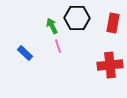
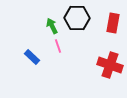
blue rectangle: moved 7 px right, 4 px down
red cross: rotated 25 degrees clockwise
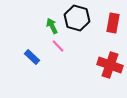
black hexagon: rotated 15 degrees clockwise
pink line: rotated 24 degrees counterclockwise
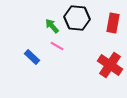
black hexagon: rotated 10 degrees counterclockwise
green arrow: rotated 14 degrees counterclockwise
pink line: moved 1 px left; rotated 16 degrees counterclockwise
red cross: rotated 15 degrees clockwise
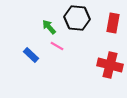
green arrow: moved 3 px left, 1 px down
blue rectangle: moved 1 px left, 2 px up
red cross: rotated 20 degrees counterclockwise
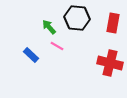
red cross: moved 2 px up
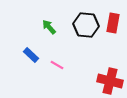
black hexagon: moved 9 px right, 7 px down
pink line: moved 19 px down
red cross: moved 18 px down
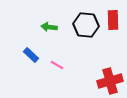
red rectangle: moved 3 px up; rotated 12 degrees counterclockwise
green arrow: rotated 42 degrees counterclockwise
red cross: rotated 30 degrees counterclockwise
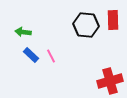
green arrow: moved 26 px left, 5 px down
pink line: moved 6 px left, 9 px up; rotated 32 degrees clockwise
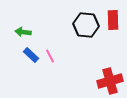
pink line: moved 1 px left
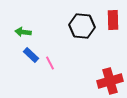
black hexagon: moved 4 px left, 1 px down
pink line: moved 7 px down
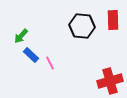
green arrow: moved 2 px left, 4 px down; rotated 56 degrees counterclockwise
